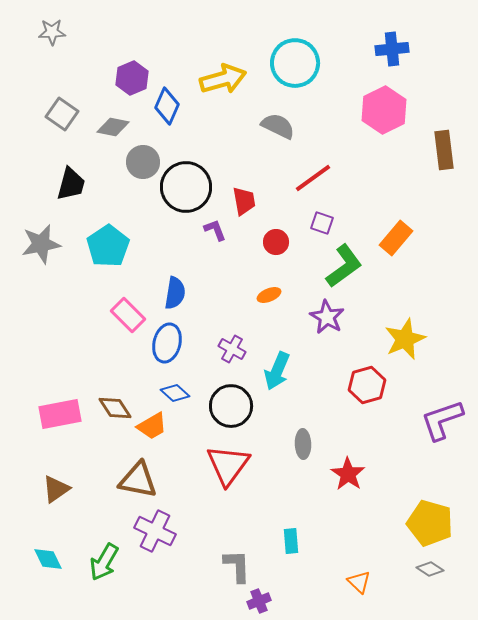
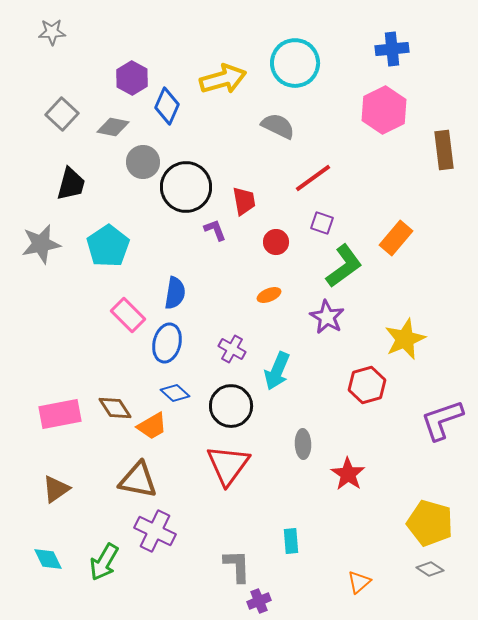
purple hexagon at (132, 78): rotated 8 degrees counterclockwise
gray square at (62, 114): rotated 8 degrees clockwise
orange triangle at (359, 582): rotated 35 degrees clockwise
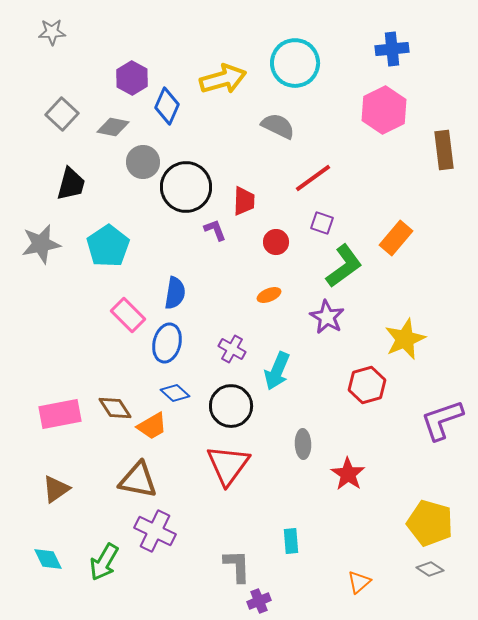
red trapezoid at (244, 201): rotated 12 degrees clockwise
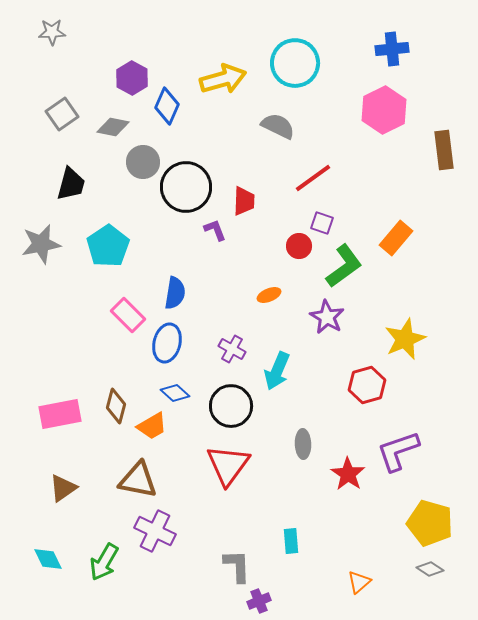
gray square at (62, 114): rotated 12 degrees clockwise
red circle at (276, 242): moved 23 px right, 4 px down
brown diamond at (115, 408): moved 1 px right, 2 px up; rotated 48 degrees clockwise
purple L-shape at (442, 420): moved 44 px left, 31 px down
brown triangle at (56, 489): moved 7 px right, 1 px up
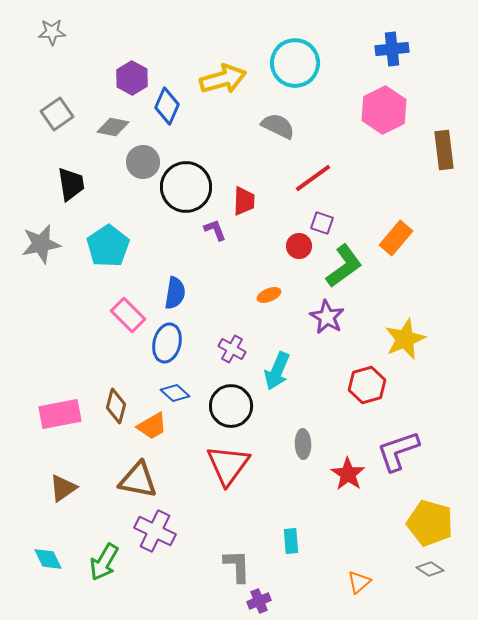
gray square at (62, 114): moved 5 px left
black trapezoid at (71, 184): rotated 24 degrees counterclockwise
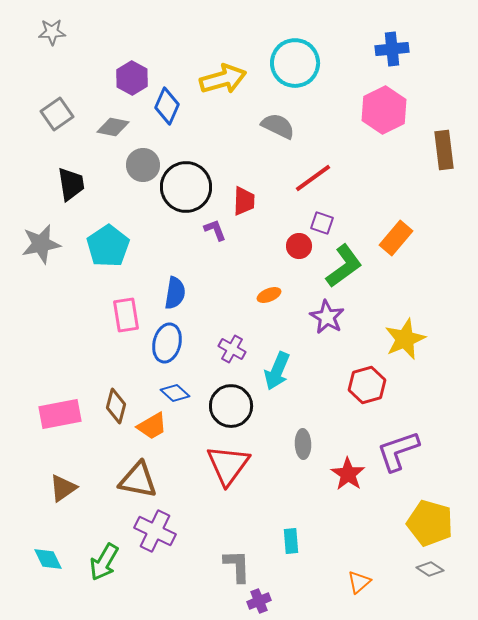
gray circle at (143, 162): moved 3 px down
pink rectangle at (128, 315): moved 2 px left; rotated 36 degrees clockwise
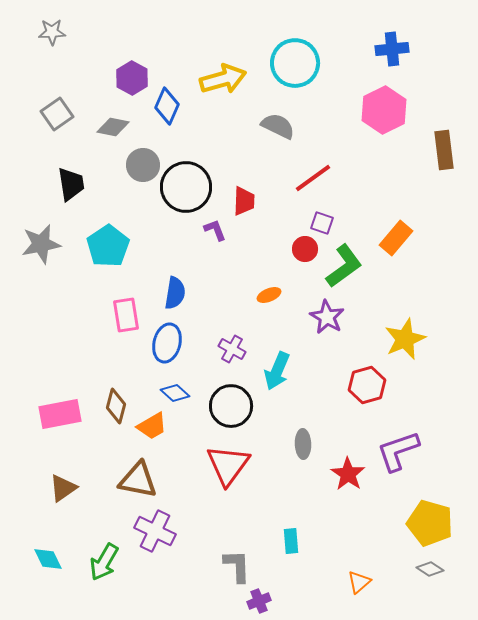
red circle at (299, 246): moved 6 px right, 3 px down
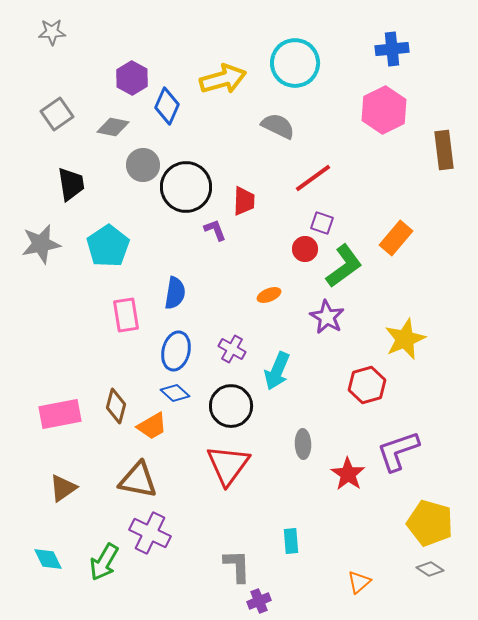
blue ellipse at (167, 343): moved 9 px right, 8 px down
purple cross at (155, 531): moved 5 px left, 2 px down
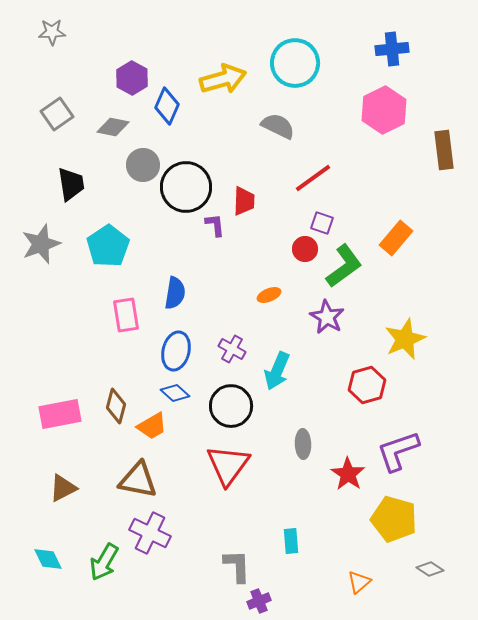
purple L-shape at (215, 230): moved 5 px up; rotated 15 degrees clockwise
gray star at (41, 244): rotated 9 degrees counterclockwise
brown triangle at (63, 488): rotated 8 degrees clockwise
yellow pentagon at (430, 523): moved 36 px left, 4 px up
